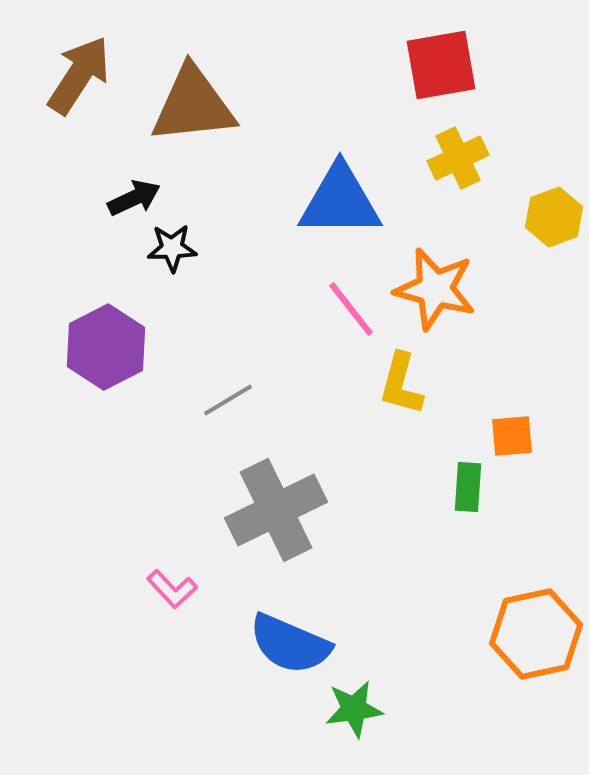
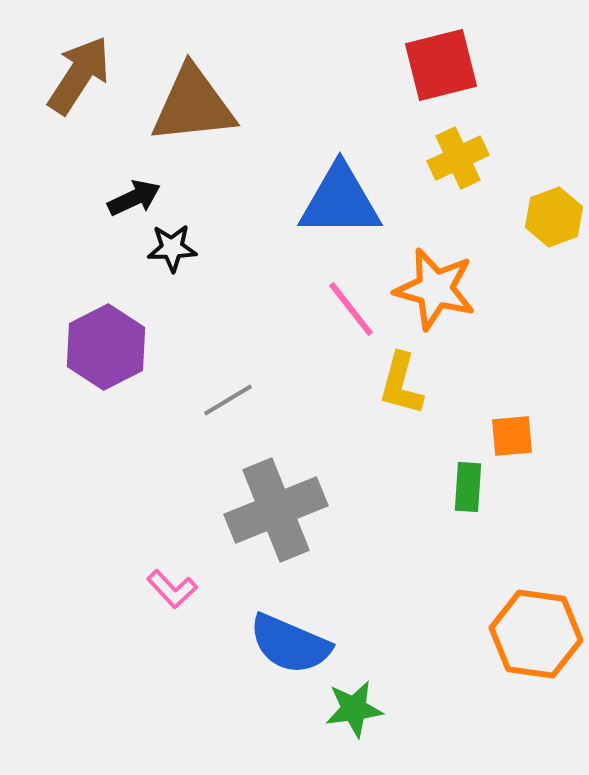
red square: rotated 4 degrees counterclockwise
gray cross: rotated 4 degrees clockwise
orange hexagon: rotated 20 degrees clockwise
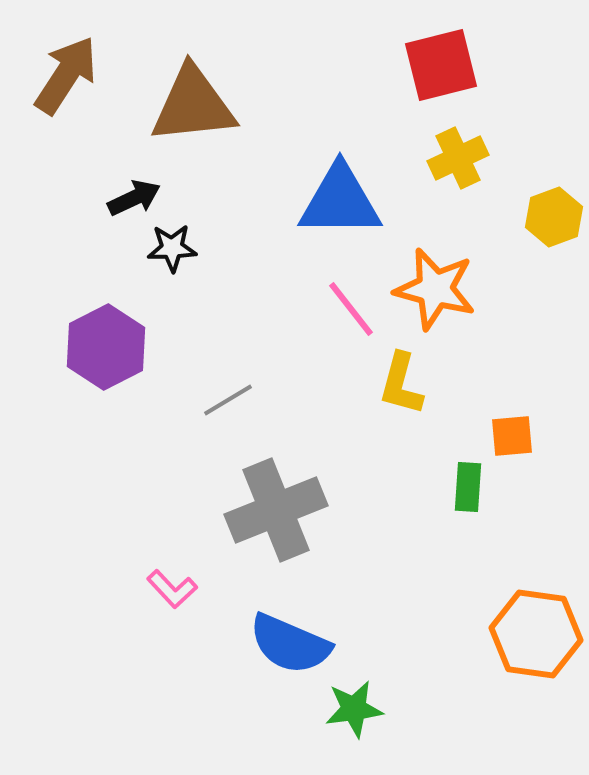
brown arrow: moved 13 px left
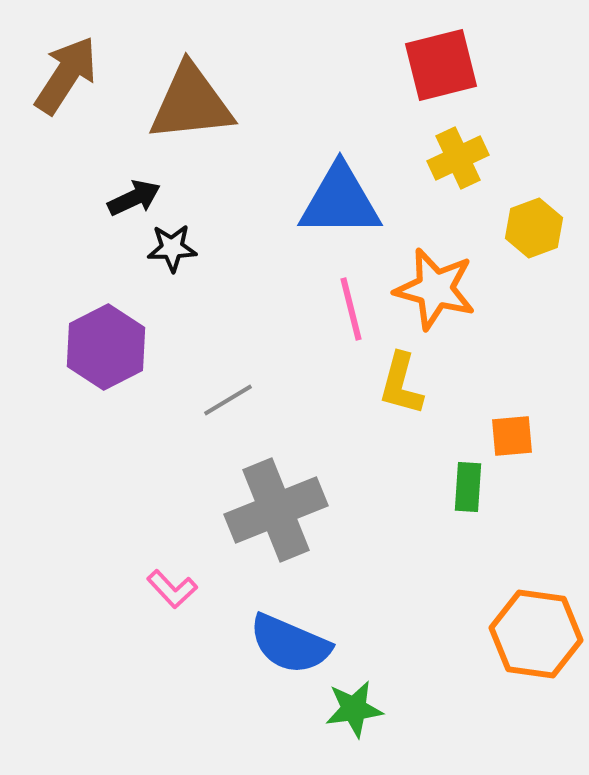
brown triangle: moved 2 px left, 2 px up
yellow hexagon: moved 20 px left, 11 px down
pink line: rotated 24 degrees clockwise
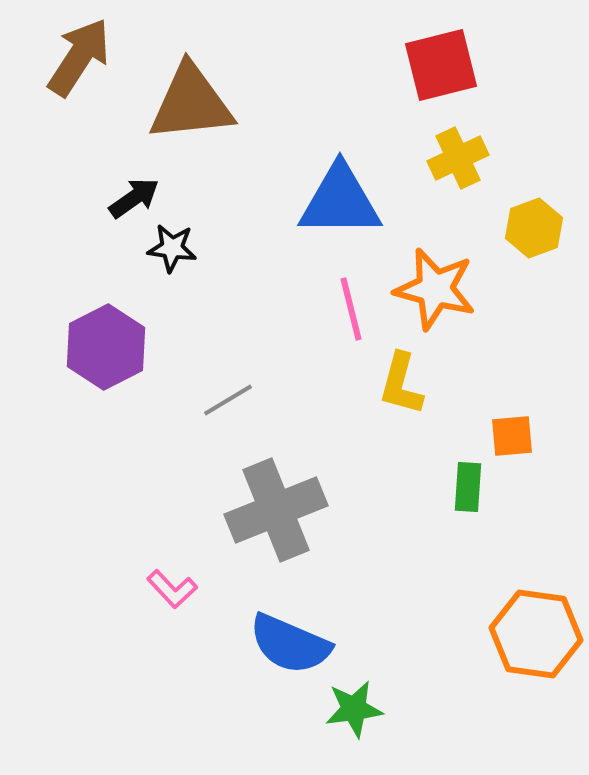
brown arrow: moved 13 px right, 18 px up
black arrow: rotated 10 degrees counterclockwise
black star: rotated 9 degrees clockwise
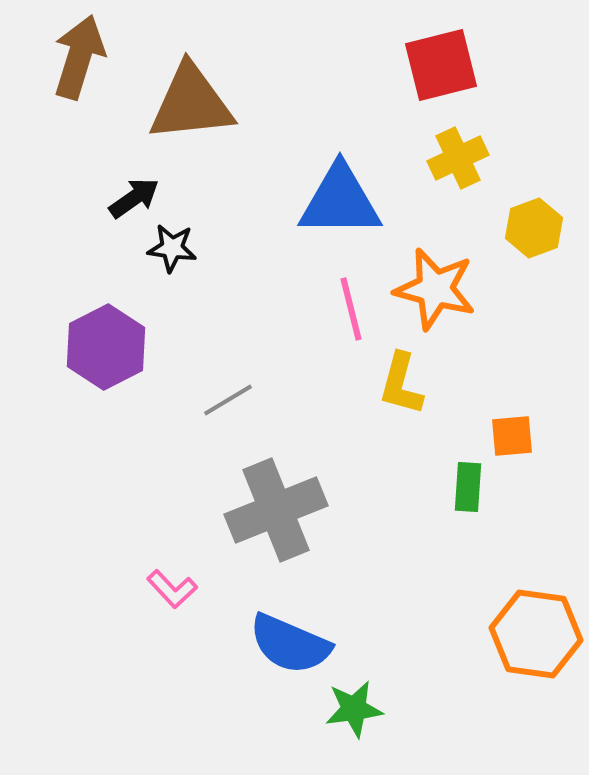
brown arrow: rotated 16 degrees counterclockwise
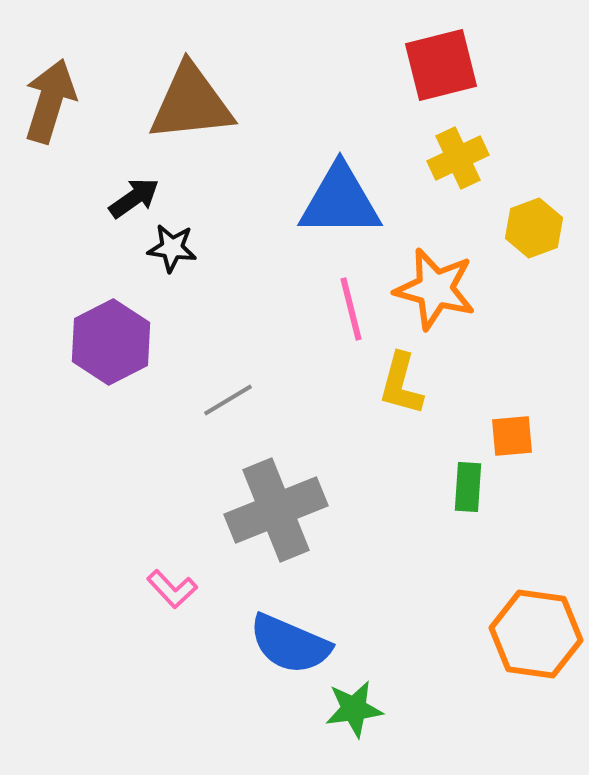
brown arrow: moved 29 px left, 44 px down
purple hexagon: moved 5 px right, 5 px up
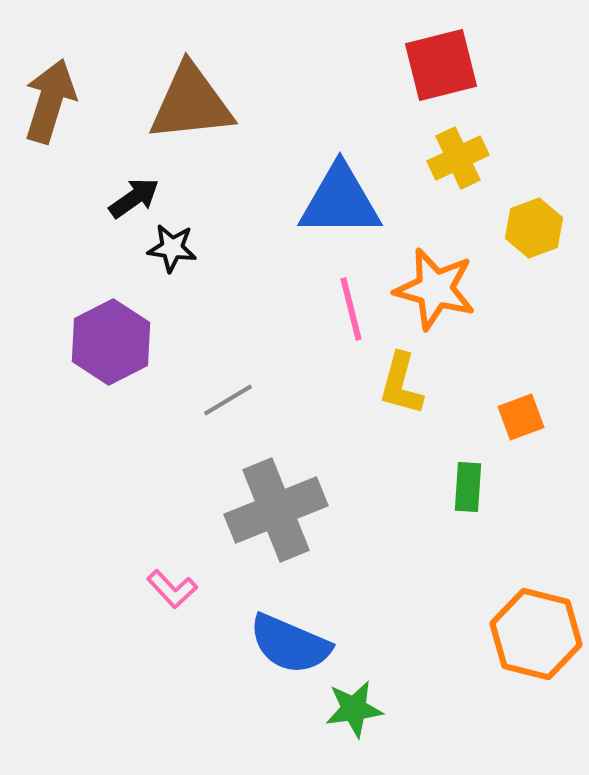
orange square: moved 9 px right, 19 px up; rotated 15 degrees counterclockwise
orange hexagon: rotated 6 degrees clockwise
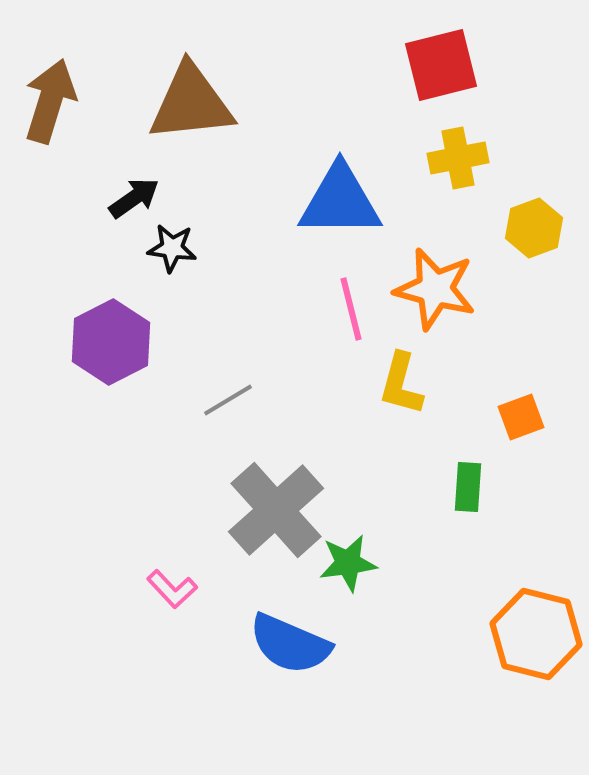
yellow cross: rotated 14 degrees clockwise
gray cross: rotated 20 degrees counterclockwise
green star: moved 6 px left, 146 px up
